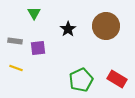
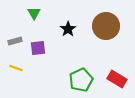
gray rectangle: rotated 24 degrees counterclockwise
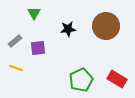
black star: rotated 28 degrees clockwise
gray rectangle: rotated 24 degrees counterclockwise
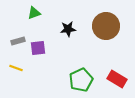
green triangle: rotated 40 degrees clockwise
gray rectangle: moved 3 px right; rotated 24 degrees clockwise
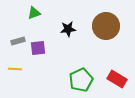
yellow line: moved 1 px left, 1 px down; rotated 16 degrees counterclockwise
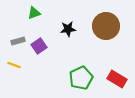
purple square: moved 1 px right, 2 px up; rotated 28 degrees counterclockwise
yellow line: moved 1 px left, 4 px up; rotated 16 degrees clockwise
green pentagon: moved 2 px up
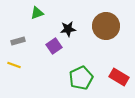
green triangle: moved 3 px right
purple square: moved 15 px right
red rectangle: moved 2 px right, 2 px up
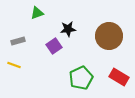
brown circle: moved 3 px right, 10 px down
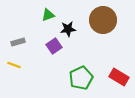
green triangle: moved 11 px right, 2 px down
brown circle: moved 6 px left, 16 px up
gray rectangle: moved 1 px down
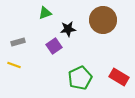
green triangle: moved 3 px left, 2 px up
green pentagon: moved 1 px left
